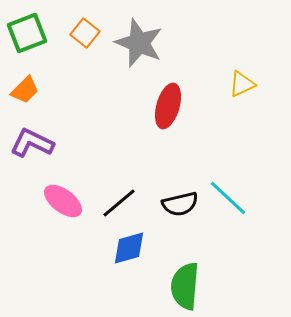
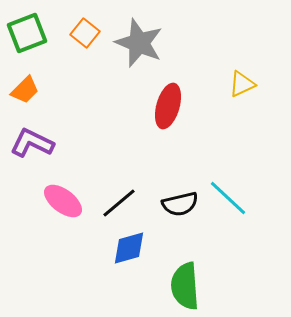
green semicircle: rotated 9 degrees counterclockwise
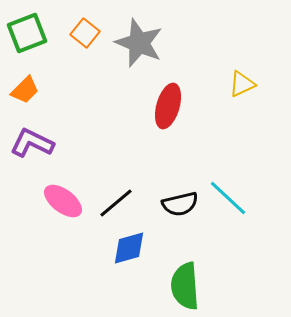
black line: moved 3 px left
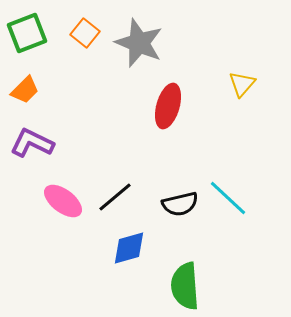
yellow triangle: rotated 24 degrees counterclockwise
black line: moved 1 px left, 6 px up
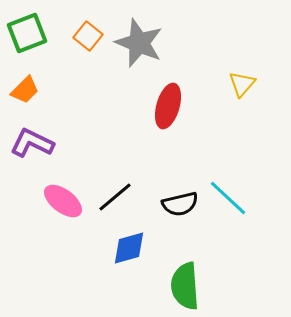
orange square: moved 3 px right, 3 px down
